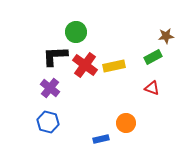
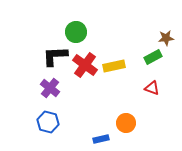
brown star: moved 2 px down
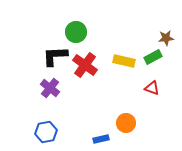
yellow rectangle: moved 10 px right, 5 px up; rotated 25 degrees clockwise
blue hexagon: moved 2 px left, 10 px down; rotated 25 degrees counterclockwise
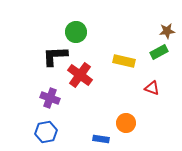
brown star: moved 1 px right, 7 px up
green rectangle: moved 6 px right, 5 px up
red cross: moved 5 px left, 10 px down
purple cross: moved 10 px down; rotated 18 degrees counterclockwise
blue rectangle: rotated 21 degrees clockwise
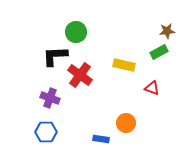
yellow rectangle: moved 4 px down
blue hexagon: rotated 10 degrees clockwise
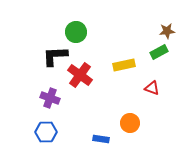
yellow rectangle: rotated 25 degrees counterclockwise
orange circle: moved 4 px right
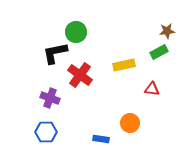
black L-shape: moved 3 px up; rotated 8 degrees counterclockwise
red triangle: moved 1 px down; rotated 14 degrees counterclockwise
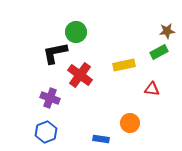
blue hexagon: rotated 20 degrees counterclockwise
